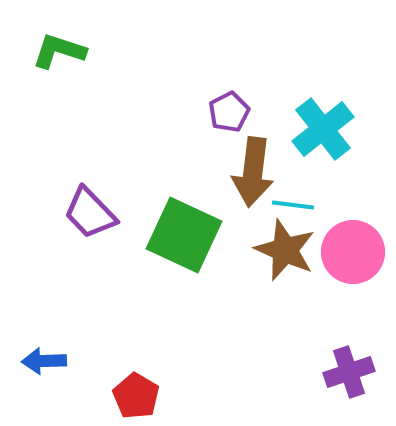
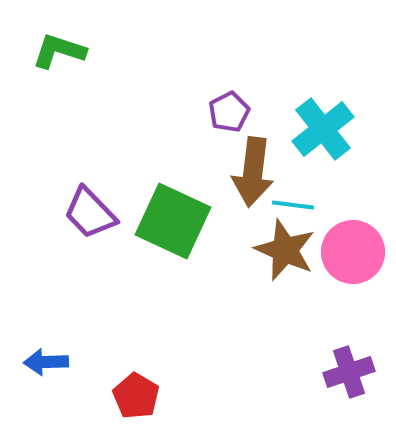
green square: moved 11 px left, 14 px up
blue arrow: moved 2 px right, 1 px down
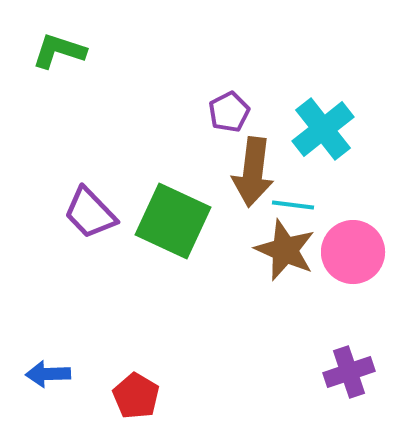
blue arrow: moved 2 px right, 12 px down
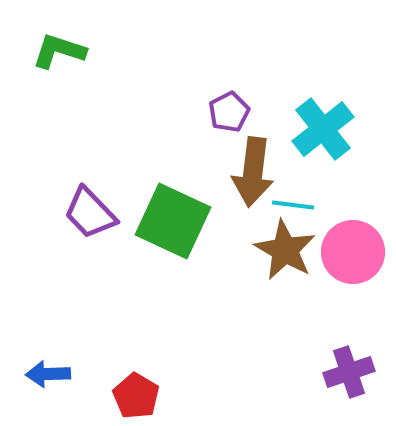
brown star: rotated 6 degrees clockwise
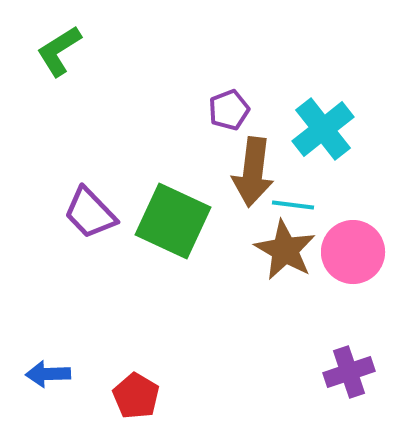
green L-shape: rotated 50 degrees counterclockwise
purple pentagon: moved 2 px up; rotated 6 degrees clockwise
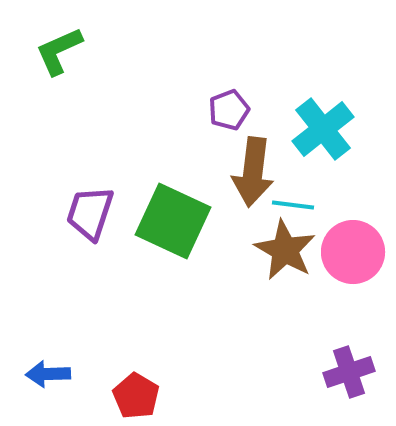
green L-shape: rotated 8 degrees clockwise
purple trapezoid: rotated 62 degrees clockwise
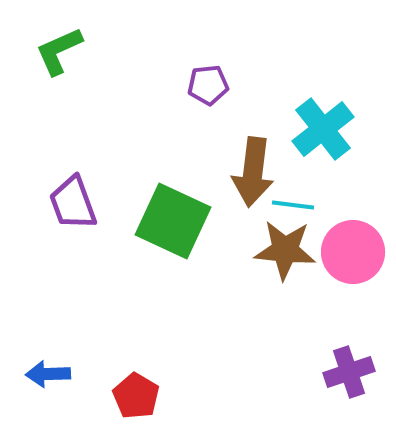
purple pentagon: moved 21 px left, 25 px up; rotated 15 degrees clockwise
purple trapezoid: moved 17 px left, 10 px up; rotated 38 degrees counterclockwise
brown star: rotated 24 degrees counterclockwise
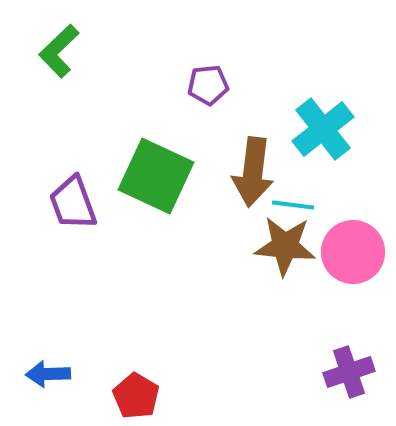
green L-shape: rotated 20 degrees counterclockwise
green square: moved 17 px left, 45 px up
brown star: moved 4 px up
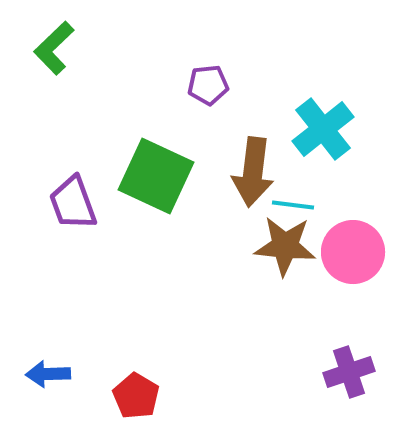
green L-shape: moved 5 px left, 3 px up
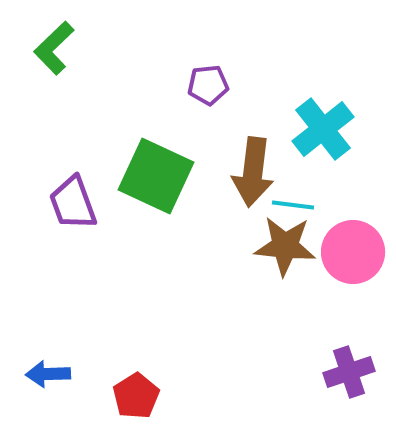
red pentagon: rotated 9 degrees clockwise
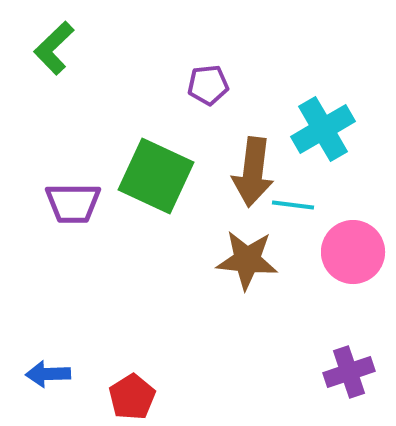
cyan cross: rotated 8 degrees clockwise
purple trapezoid: rotated 70 degrees counterclockwise
brown star: moved 38 px left, 14 px down
red pentagon: moved 4 px left, 1 px down
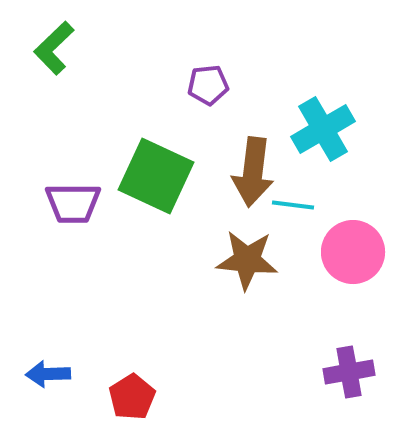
purple cross: rotated 9 degrees clockwise
